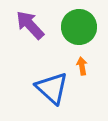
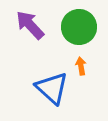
orange arrow: moved 1 px left
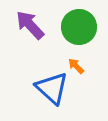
orange arrow: moved 5 px left; rotated 36 degrees counterclockwise
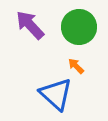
blue triangle: moved 4 px right, 6 px down
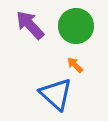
green circle: moved 3 px left, 1 px up
orange arrow: moved 1 px left, 1 px up
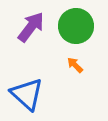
purple arrow: moved 1 px right, 2 px down; rotated 80 degrees clockwise
blue triangle: moved 29 px left
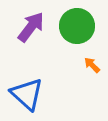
green circle: moved 1 px right
orange arrow: moved 17 px right
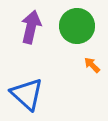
purple arrow: rotated 24 degrees counterclockwise
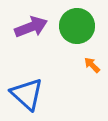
purple arrow: rotated 56 degrees clockwise
